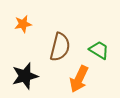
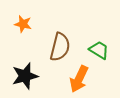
orange star: rotated 24 degrees clockwise
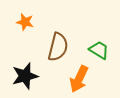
orange star: moved 2 px right, 2 px up
brown semicircle: moved 2 px left
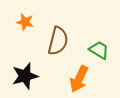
brown semicircle: moved 6 px up
